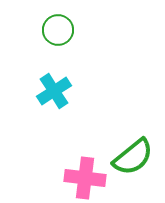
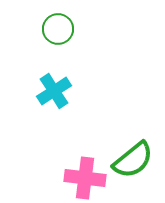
green circle: moved 1 px up
green semicircle: moved 3 px down
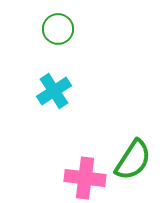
green semicircle: rotated 18 degrees counterclockwise
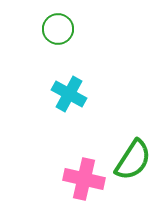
cyan cross: moved 15 px right, 3 px down; rotated 28 degrees counterclockwise
pink cross: moved 1 px left, 1 px down; rotated 6 degrees clockwise
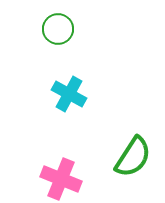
green semicircle: moved 3 px up
pink cross: moved 23 px left; rotated 9 degrees clockwise
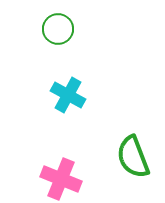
cyan cross: moved 1 px left, 1 px down
green semicircle: rotated 126 degrees clockwise
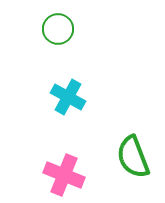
cyan cross: moved 2 px down
pink cross: moved 3 px right, 4 px up
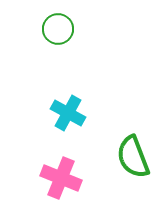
cyan cross: moved 16 px down
pink cross: moved 3 px left, 3 px down
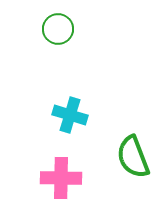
cyan cross: moved 2 px right, 2 px down; rotated 12 degrees counterclockwise
pink cross: rotated 21 degrees counterclockwise
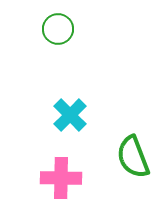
cyan cross: rotated 28 degrees clockwise
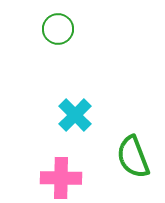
cyan cross: moved 5 px right
